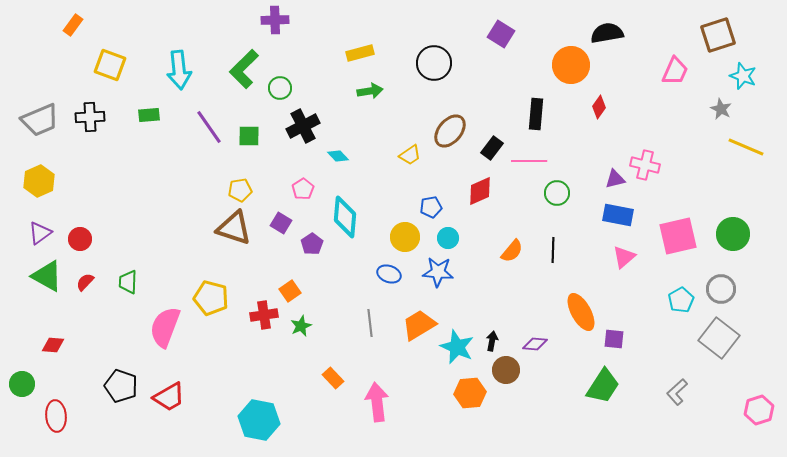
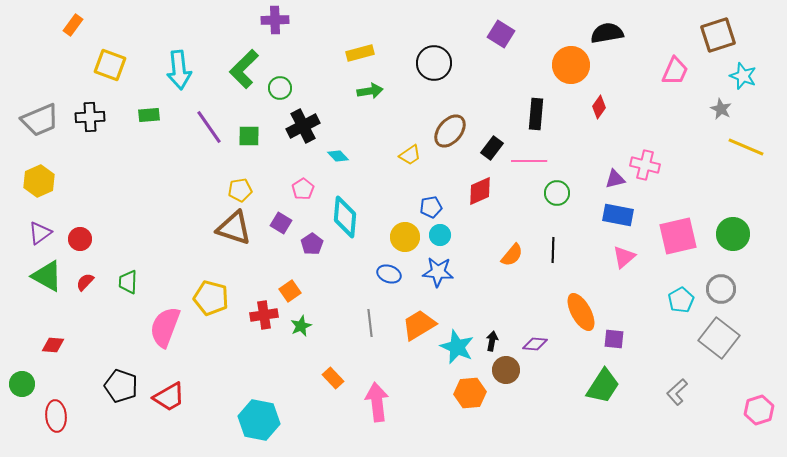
cyan circle at (448, 238): moved 8 px left, 3 px up
orange semicircle at (512, 251): moved 4 px down
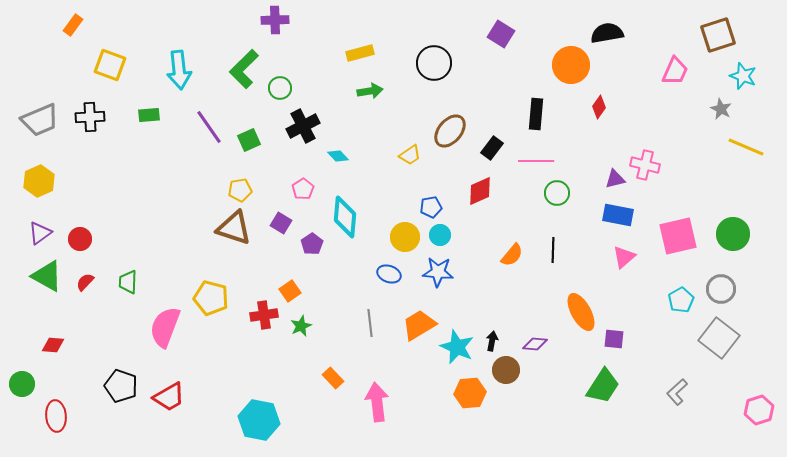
green square at (249, 136): moved 4 px down; rotated 25 degrees counterclockwise
pink line at (529, 161): moved 7 px right
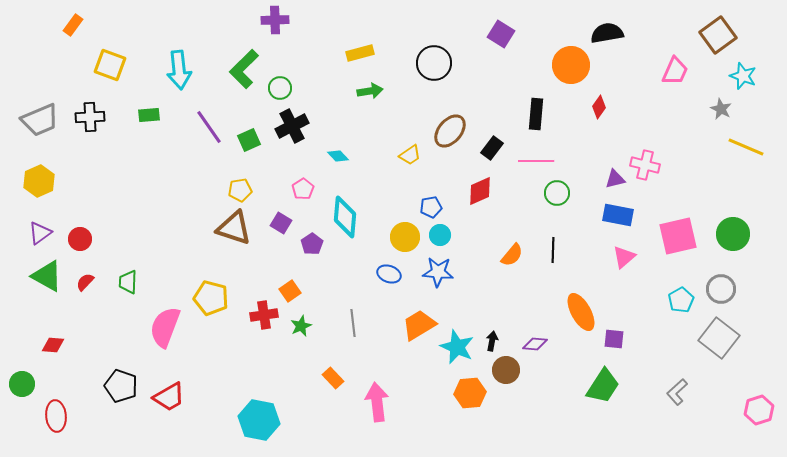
brown square at (718, 35): rotated 18 degrees counterclockwise
black cross at (303, 126): moved 11 px left
gray line at (370, 323): moved 17 px left
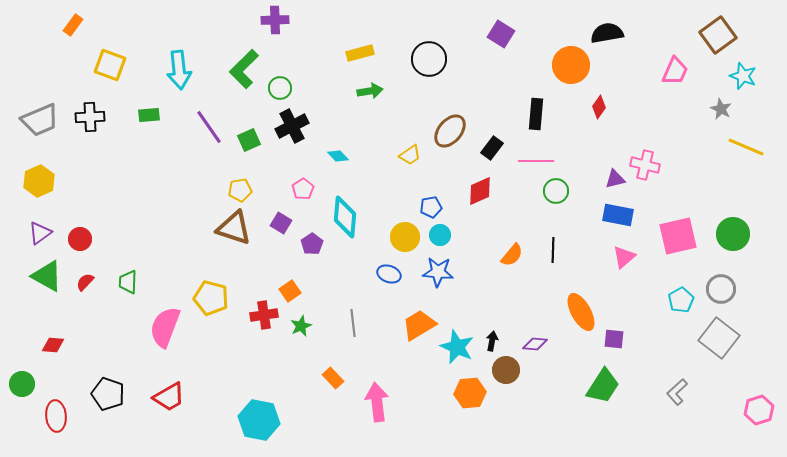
black circle at (434, 63): moved 5 px left, 4 px up
green circle at (557, 193): moved 1 px left, 2 px up
black pentagon at (121, 386): moved 13 px left, 8 px down
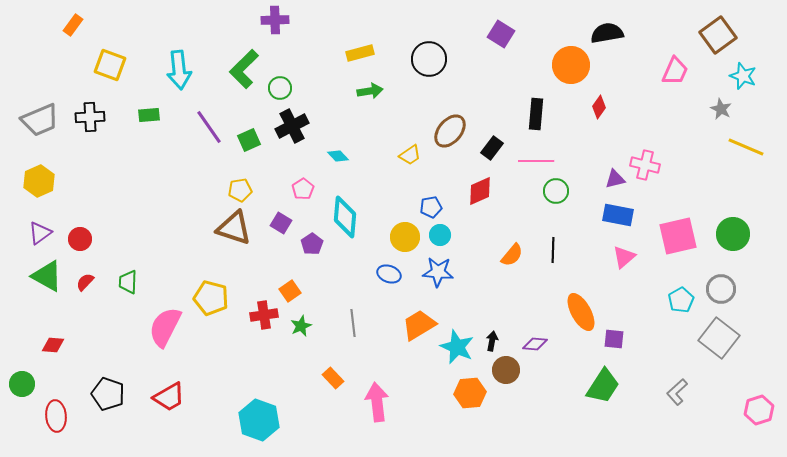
pink semicircle at (165, 327): rotated 6 degrees clockwise
cyan hexagon at (259, 420): rotated 9 degrees clockwise
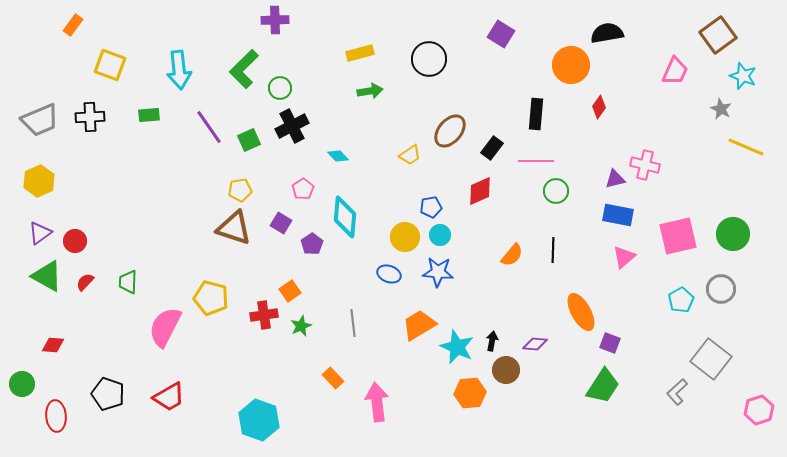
red circle at (80, 239): moved 5 px left, 2 px down
gray square at (719, 338): moved 8 px left, 21 px down
purple square at (614, 339): moved 4 px left, 4 px down; rotated 15 degrees clockwise
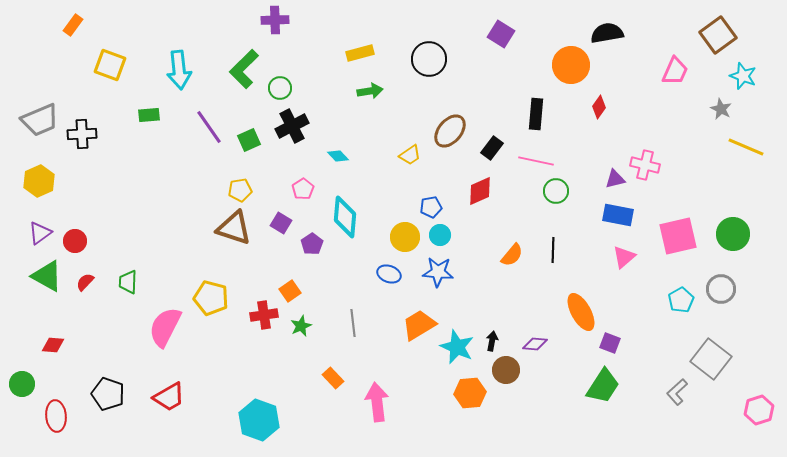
black cross at (90, 117): moved 8 px left, 17 px down
pink line at (536, 161): rotated 12 degrees clockwise
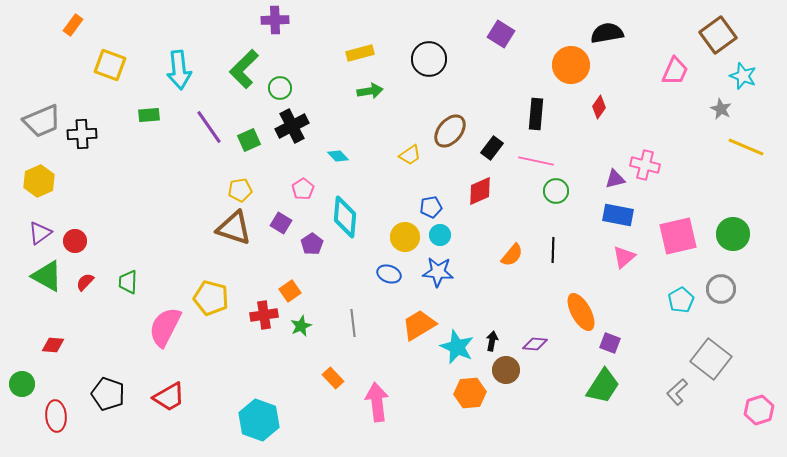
gray trapezoid at (40, 120): moved 2 px right, 1 px down
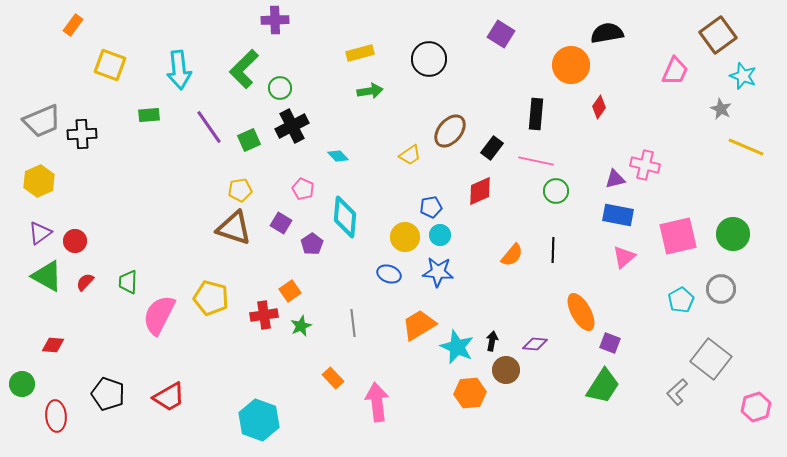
pink pentagon at (303, 189): rotated 15 degrees counterclockwise
pink semicircle at (165, 327): moved 6 px left, 12 px up
pink hexagon at (759, 410): moved 3 px left, 3 px up
